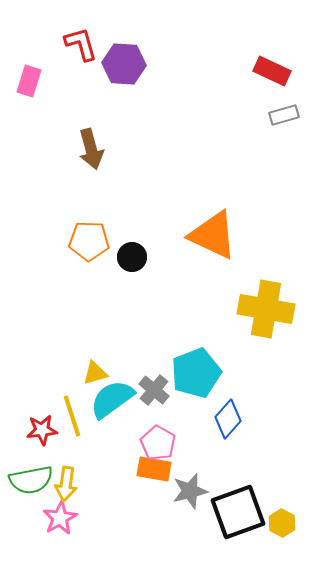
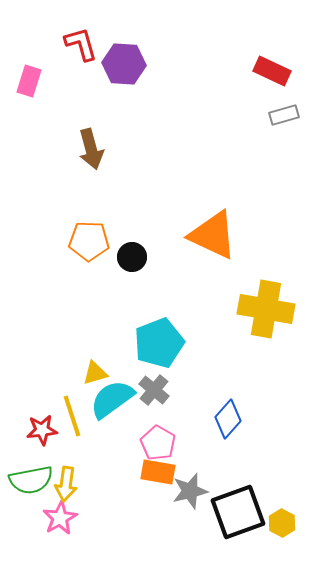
cyan pentagon: moved 37 px left, 30 px up
orange rectangle: moved 4 px right, 3 px down
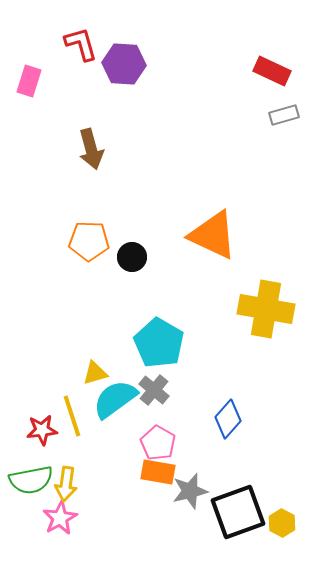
cyan pentagon: rotated 21 degrees counterclockwise
cyan semicircle: moved 3 px right
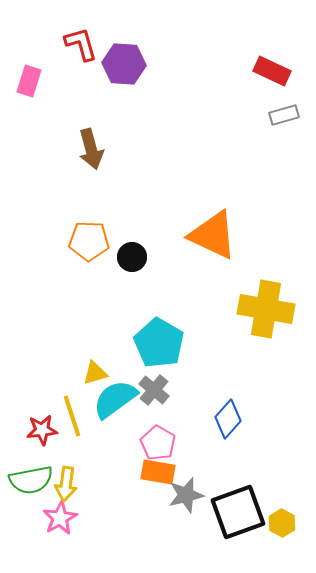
gray star: moved 4 px left, 4 px down
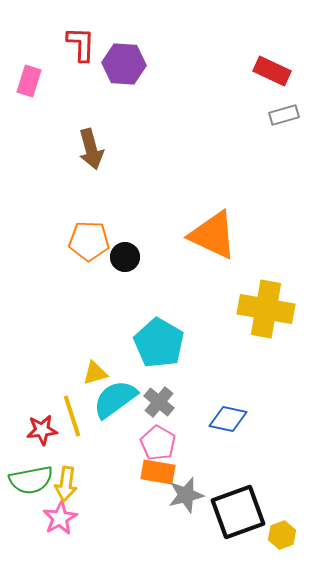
red L-shape: rotated 18 degrees clockwise
black circle: moved 7 px left
gray cross: moved 5 px right, 12 px down
blue diamond: rotated 60 degrees clockwise
yellow hexagon: moved 12 px down; rotated 12 degrees clockwise
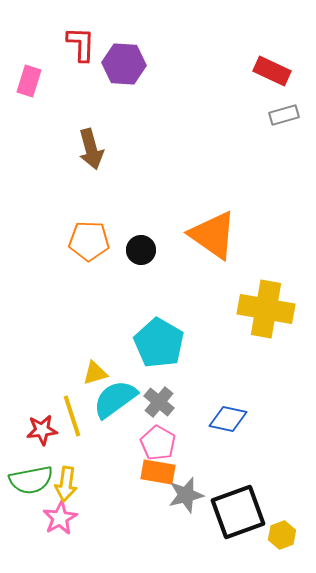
orange triangle: rotated 10 degrees clockwise
black circle: moved 16 px right, 7 px up
